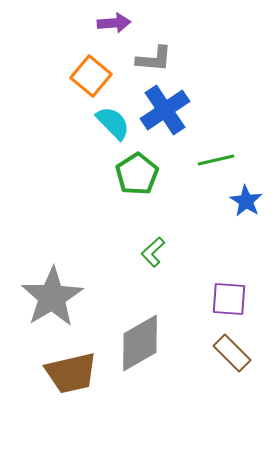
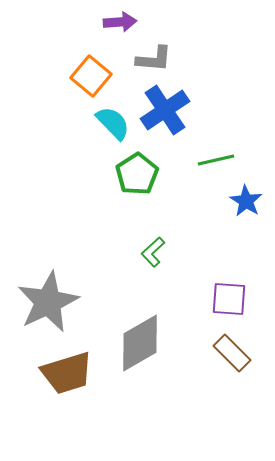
purple arrow: moved 6 px right, 1 px up
gray star: moved 4 px left, 5 px down; rotated 6 degrees clockwise
brown trapezoid: moved 4 px left; rotated 4 degrees counterclockwise
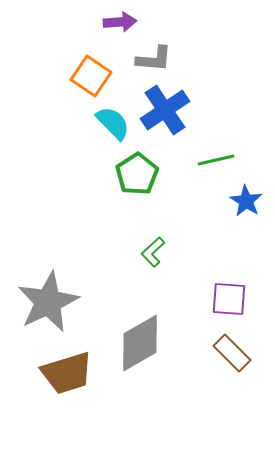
orange square: rotated 6 degrees counterclockwise
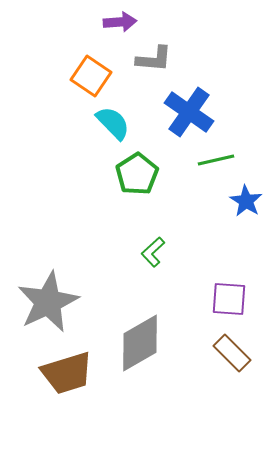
blue cross: moved 24 px right, 2 px down; rotated 21 degrees counterclockwise
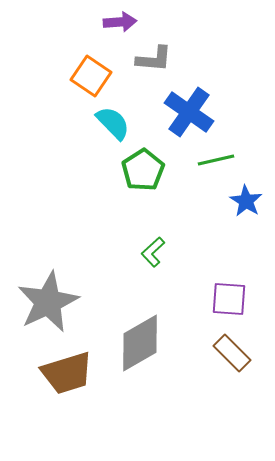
green pentagon: moved 6 px right, 4 px up
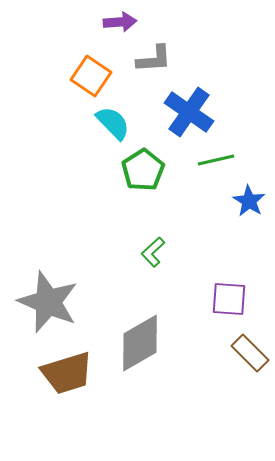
gray L-shape: rotated 9 degrees counterclockwise
blue star: moved 3 px right
gray star: rotated 24 degrees counterclockwise
brown rectangle: moved 18 px right
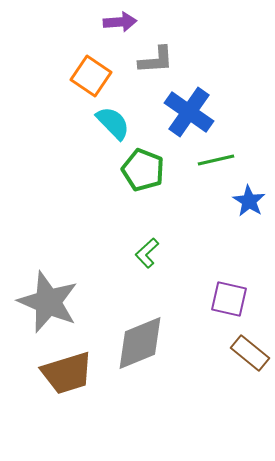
gray L-shape: moved 2 px right, 1 px down
green pentagon: rotated 18 degrees counterclockwise
green L-shape: moved 6 px left, 1 px down
purple square: rotated 9 degrees clockwise
gray diamond: rotated 8 degrees clockwise
brown rectangle: rotated 6 degrees counterclockwise
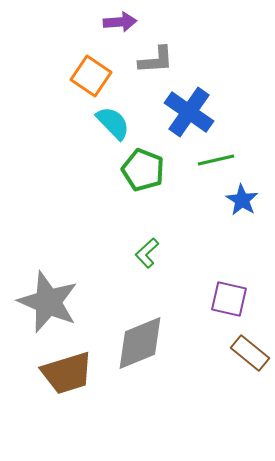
blue star: moved 7 px left, 1 px up
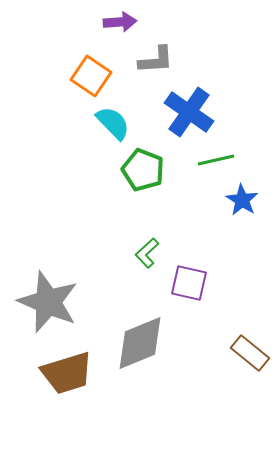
purple square: moved 40 px left, 16 px up
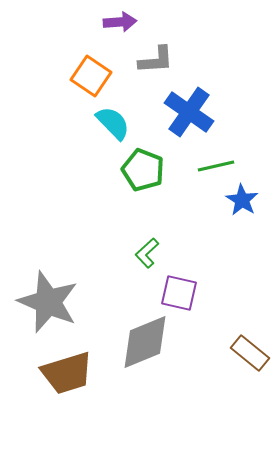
green line: moved 6 px down
purple square: moved 10 px left, 10 px down
gray diamond: moved 5 px right, 1 px up
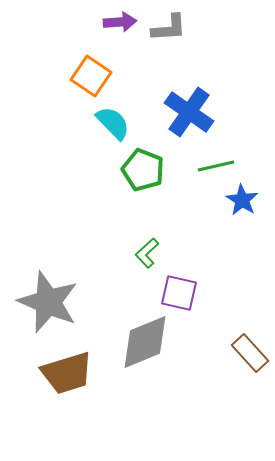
gray L-shape: moved 13 px right, 32 px up
brown rectangle: rotated 9 degrees clockwise
